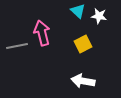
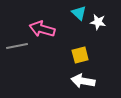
cyan triangle: moved 1 px right, 2 px down
white star: moved 1 px left, 6 px down
pink arrow: moved 4 px up; rotated 60 degrees counterclockwise
yellow square: moved 3 px left, 11 px down; rotated 12 degrees clockwise
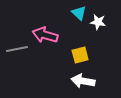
pink arrow: moved 3 px right, 6 px down
gray line: moved 3 px down
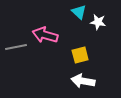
cyan triangle: moved 1 px up
gray line: moved 1 px left, 2 px up
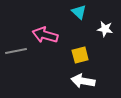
white star: moved 7 px right, 7 px down
gray line: moved 4 px down
